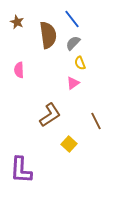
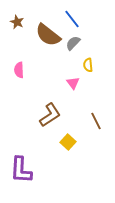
brown semicircle: rotated 136 degrees clockwise
yellow semicircle: moved 8 px right, 2 px down; rotated 16 degrees clockwise
pink triangle: rotated 32 degrees counterclockwise
yellow square: moved 1 px left, 2 px up
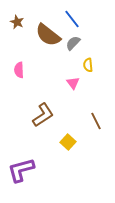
brown L-shape: moved 7 px left
purple L-shape: rotated 72 degrees clockwise
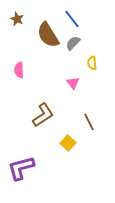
brown star: moved 3 px up
brown semicircle: rotated 20 degrees clockwise
yellow semicircle: moved 4 px right, 2 px up
brown line: moved 7 px left, 1 px down
yellow square: moved 1 px down
purple L-shape: moved 2 px up
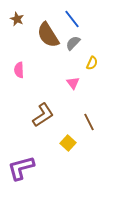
yellow semicircle: rotated 152 degrees counterclockwise
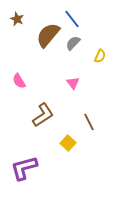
brown semicircle: rotated 72 degrees clockwise
yellow semicircle: moved 8 px right, 7 px up
pink semicircle: moved 11 px down; rotated 28 degrees counterclockwise
purple L-shape: moved 3 px right
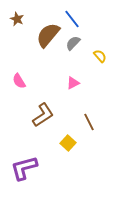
yellow semicircle: rotated 64 degrees counterclockwise
pink triangle: rotated 40 degrees clockwise
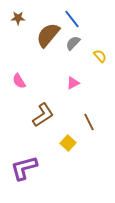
brown star: moved 1 px right, 1 px up; rotated 24 degrees counterclockwise
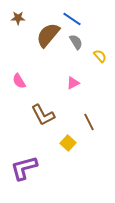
blue line: rotated 18 degrees counterclockwise
gray semicircle: moved 3 px right, 1 px up; rotated 105 degrees clockwise
brown L-shape: rotated 95 degrees clockwise
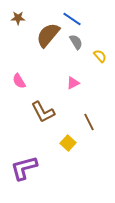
brown L-shape: moved 3 px up
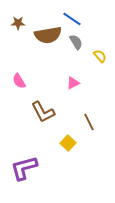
brown star: moved 5 px down
brown semicircle: rotated 140 degrees counterclockwise
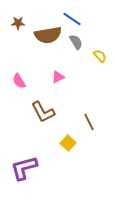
pink triangle: moved 15 px left, 6 px up
